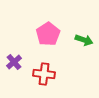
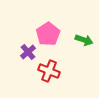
purple cross: moved 14 px right, 10 px up
red cross: moved 5 px right, 3 px up; rotated 15 degrees clockwise
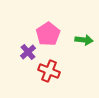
green arrow: rotated 12 degrees counterclockwise
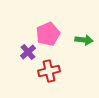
pink pentagon: rotated 10 degrees clockwise
red cross: rotated 35 degrees counterclockwise
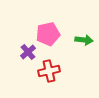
pink pentagon: rotated 10 degrees clockwise
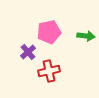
pink pentagon: moved 1 px right, 2 px up
green arrow: moved 2 px right, 4 px up
